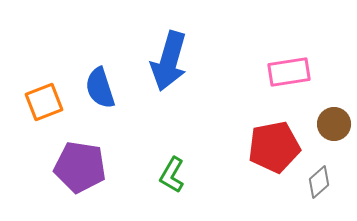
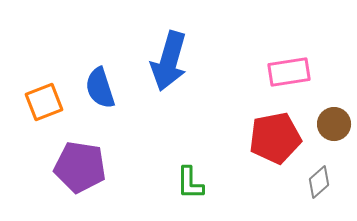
red pentagon: moved 1 px right, 9 px up
green L-shape: moved 18 px right, 8 px down; rotated 30 degrees counterclockwise
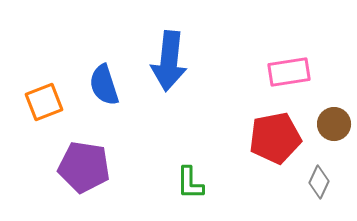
blue arrow: rotated 10 degrees counterclockwise
blue semicircle: moved 4 px right, 3 px up
purple pentagon: moved 4 px right
gray diamond: rotated 24 degrees counterclockwise
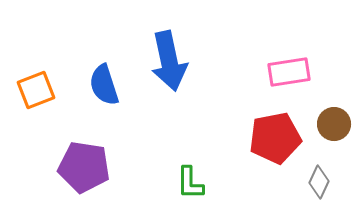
blue arrow: rotated 18 degrees counterclockwise
orange square: moved 8 px left, 12 px up
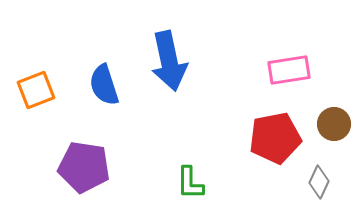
pink rectangle: moved 2 px up
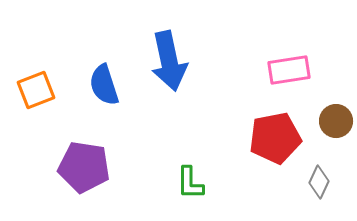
brown circle: moved 2 px right, 3 px up
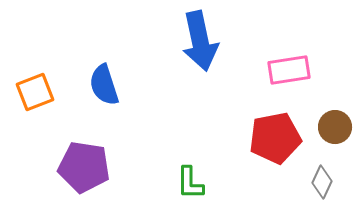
blue arrow: moved 31 px right, 20 px up
orange square: moved 1 px left, 2 px down
brown circle: moved 1 px left, 6 px down
gray diamond: moved 3 px right
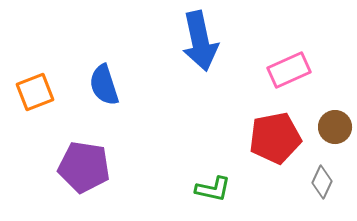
pink rectangle: rotated 15 degrees counterclockwise
green L-shape: moved 23 px right, 6 px down; rotated 78 degrees counterclockwise
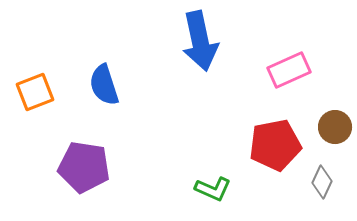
red pentagon: moved 7 px down
green L-shape: rotated 12 degrees clockwise
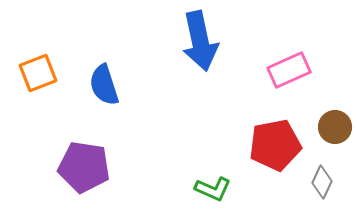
orange square: moved 3 px right, 19 px up
